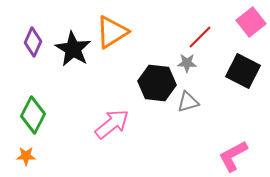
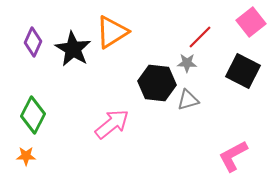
gray triangle: moved 2 px up
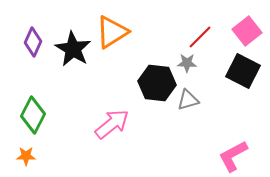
pink square: moved 4 px left, 9 px down
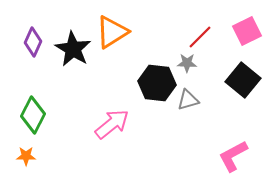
pink square: rotated 12 degrees clockwise
black square: moved 9 px down; rotated 12 degrees clockwise
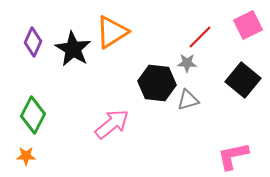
pink square: moved 1 px right, 6 px up
pink L-shape: rotated 16 degrees clockwise
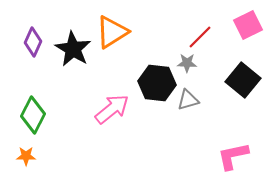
pink arrow: moved 15 px up
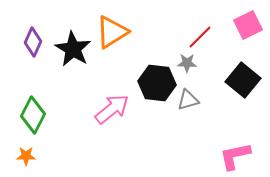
pink L-shape: moved 2 px right
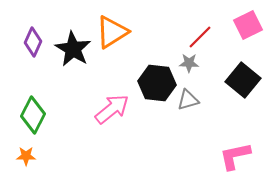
gray star: moved 2 px right
